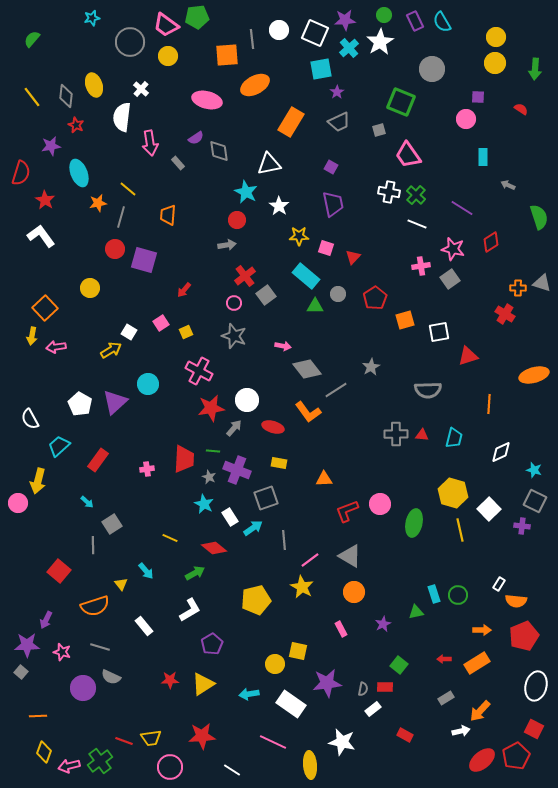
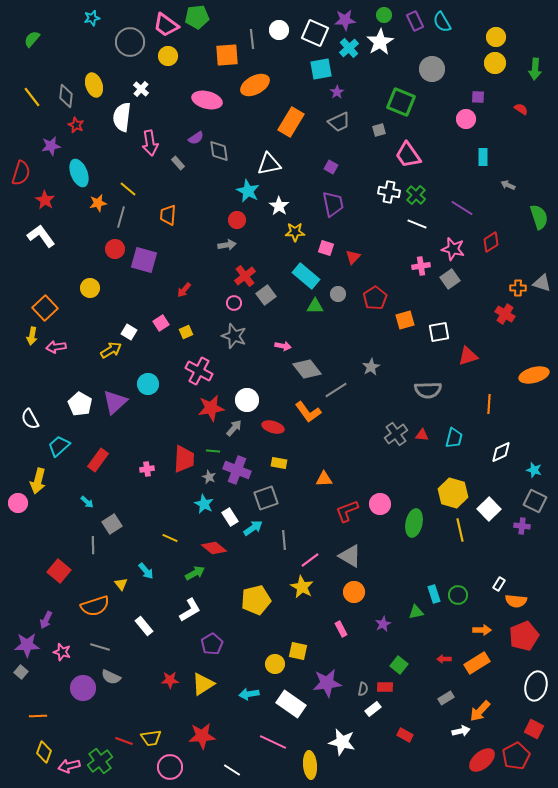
cyan star at (246, 192): moved 2 px right, 1 px up
yellow star at (299, 236): moved 4 px left, 4 px up
gray cross at (396, 434): rotated 35 degrees counterclockwise
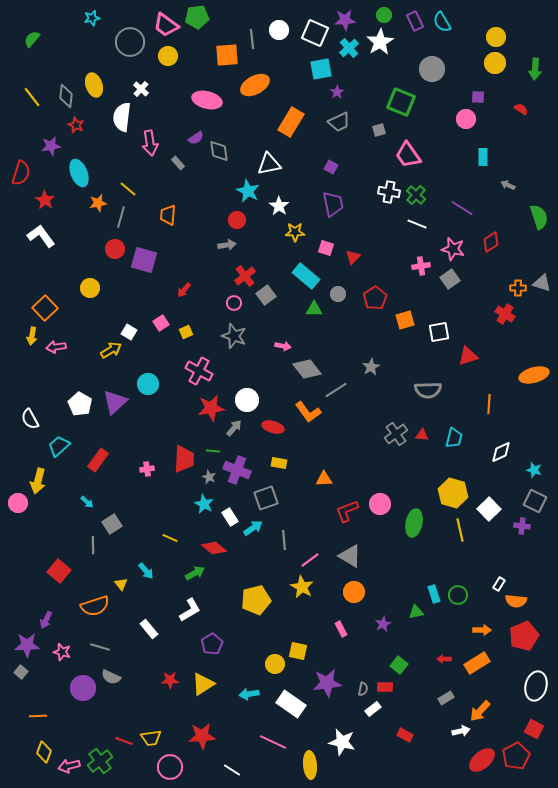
green triangle at (315, 306): moved 1 px left, 3 px down
white rectangle at (144, 626): moved 5 px right, 3 px down
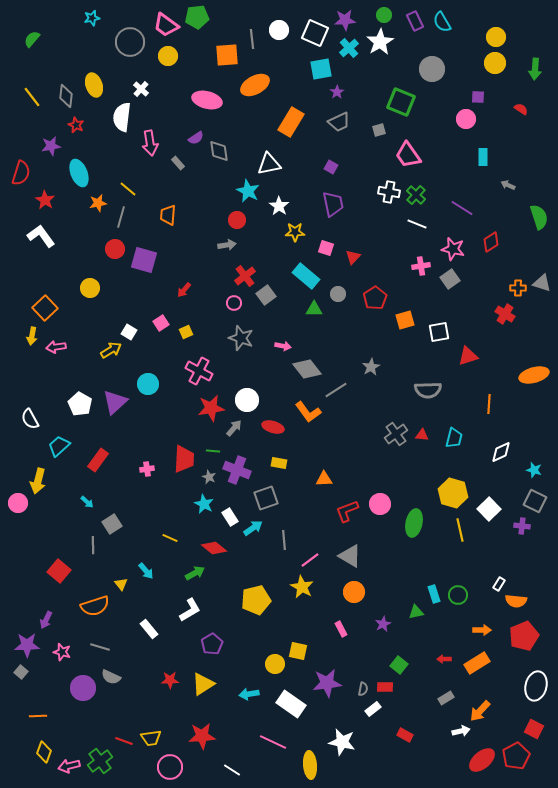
gray star at (234, 336): moved 7 px right, 2 px down
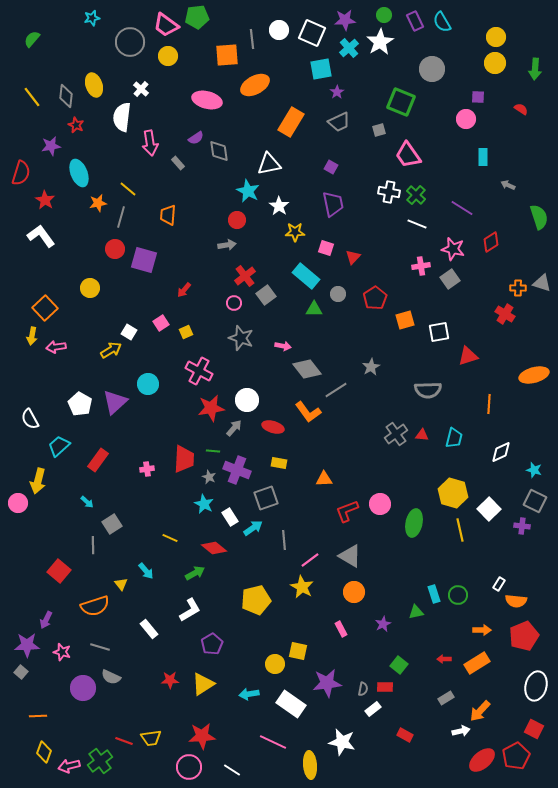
white square at (315, 33): moved 3 px left
pink circle at (170, 767): moved 19 px right
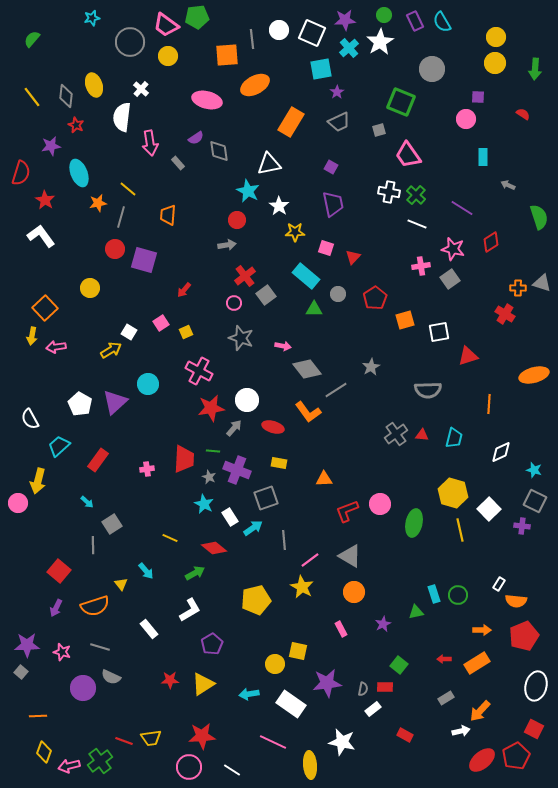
red semicircle at (521, 109): moved 2 px right, 5 px down
purple arrow at (46, 620): moved 10 px right, 12 px up
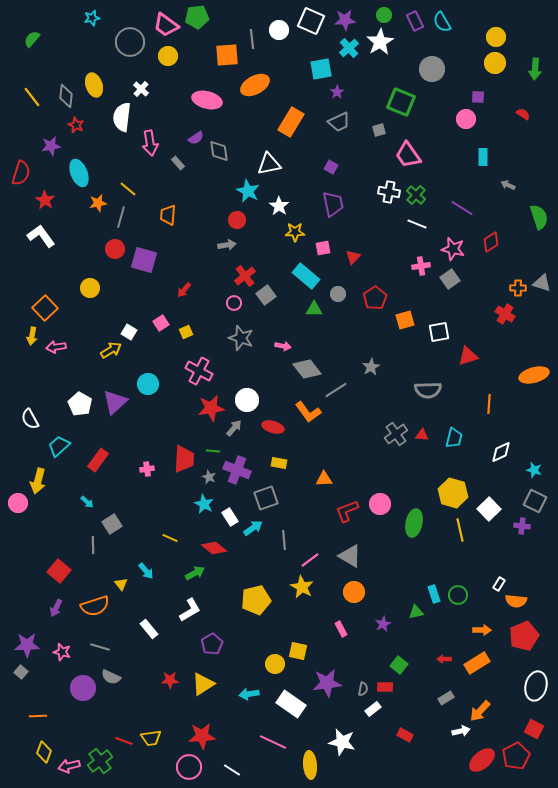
white square at (312, 33): moved 1 px left, 12 px up
pink square at (326, 248): moved 3 px left; rotated 28 degrees counterclockwise
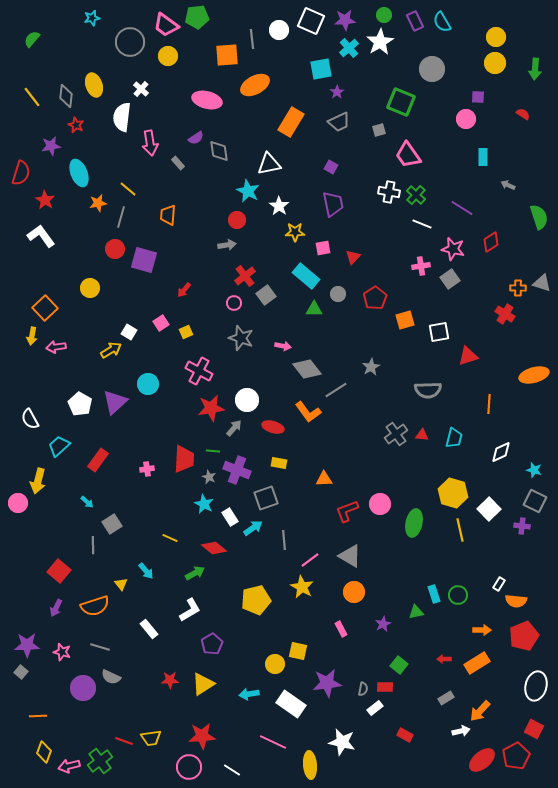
white line at (417, 224): moved 5 px right
white rectangle at (373, 709): moved 2 px right, 1 px up
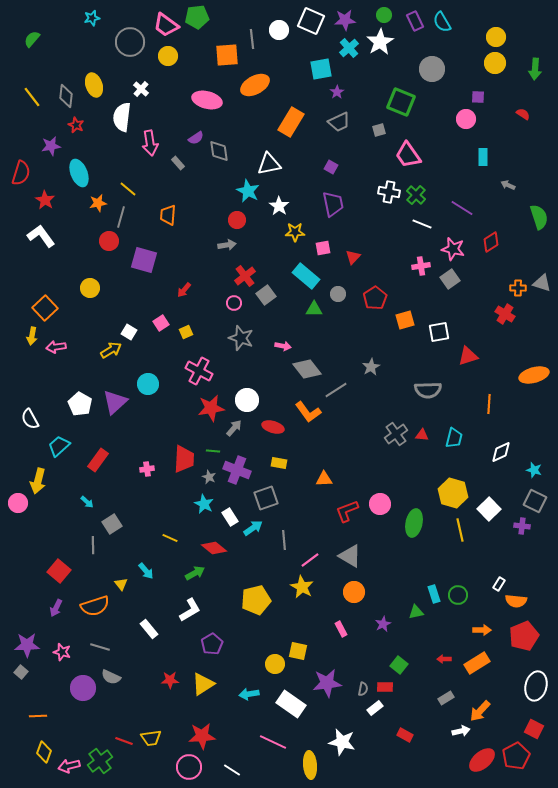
red circle at (115, 249): moved 6 px left, 8 px up
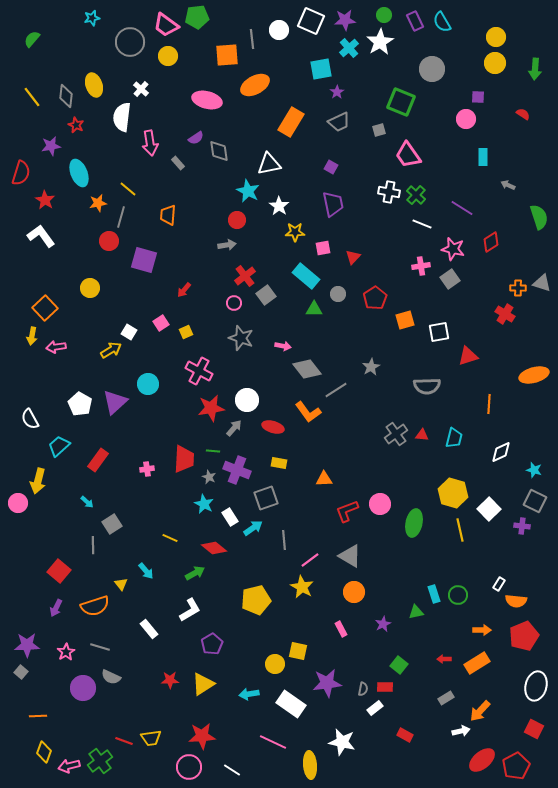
gray semicircle at (428, 390): moved 1 px left, 4 px up
pink star at (62, 652): moved 4 px right; rotated 24 degrees clockwise
red pentagon at (516, 756): moved 10 px down
